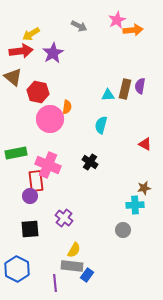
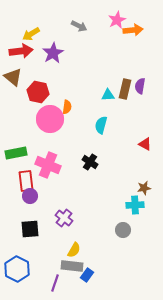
red rectangle: moved 10 px left
purple line: rotated 24 degrees clockwise
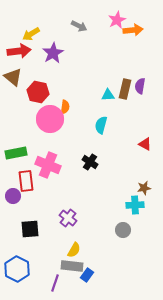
red arrow: moved 2 px left
orange semicircle: moved 2 px left
purple circle: moved 17 px left
purple cross: moved 4 px right
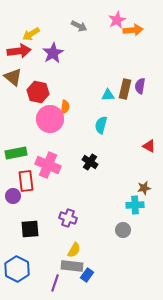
red triangle: moved 4 px right, 2 px down
purple cross: rotated 18 degrees counterclockwise
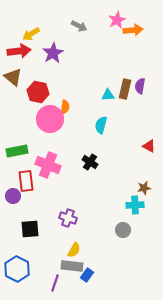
green rectangle: moved 1 px right, 2 px up
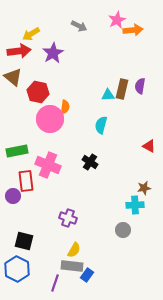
brown rectangle: moved 3 px left
black square: moved 6 px left, 12 px down; rotated 18 degrees clockwise
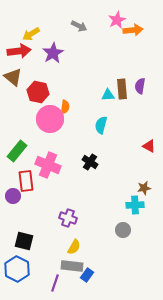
brown rectangle: rotated 18 degrees counterclockwise
green rectangle: rotated 40 degrees counterclockwise
yellow semicircle: moved 3 px up
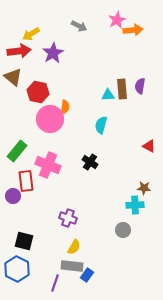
brown star: rotated 16 degrees clockwise
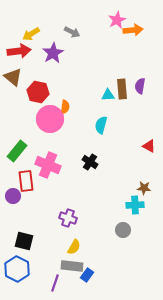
gray arrow: moved 7 px left, 6 px down
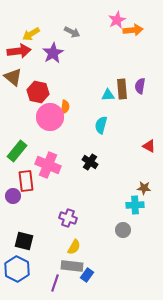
pink circle: moved 2 px up
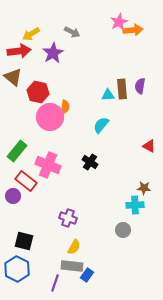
pink star: moved 2 px right, 2 px down
cyan semicircle: rotated 24 degrees clockwise
red rectangle: rotated 45 degrees counterclockwise
